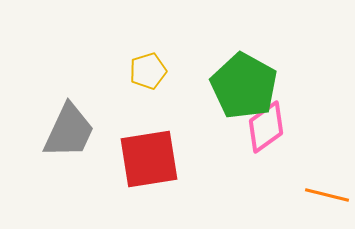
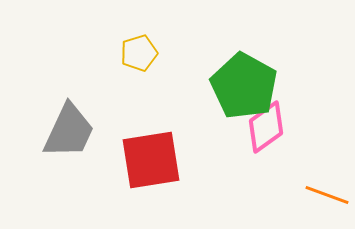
yellow pentagon: moved 9 px left, 18 px up
red square: moved 2 px right, 1 px down
orange line: rotated 6 degrees clockwise
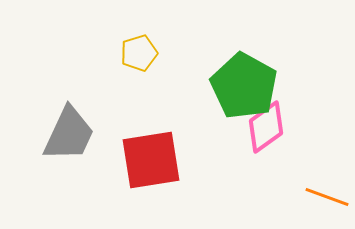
gray trapezoid: moved 3 px down
orange line: moved 2 px down
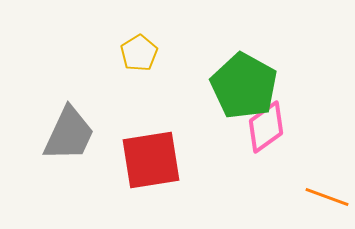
yellow pentagon: rotated 15 degrees counterclockwise
